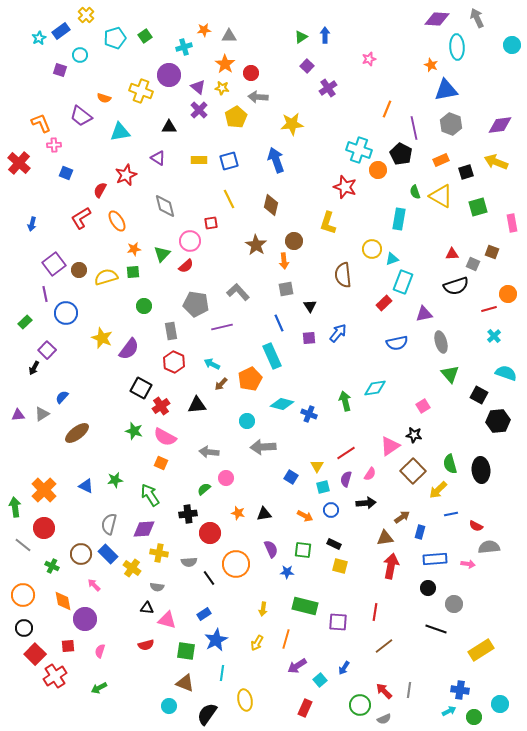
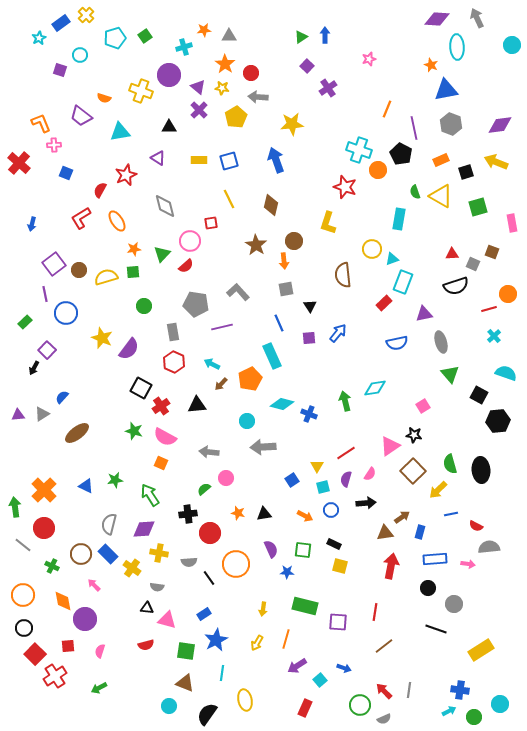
blue rectangle at (61, 31): moved 8 px up
gray rectangle at (171, 331): moved 2 px right, 1 px down
blue square at (291, 477): moved 1 px right, 3 px down; rotated 24 degrees clockwise
brown triangle at (385, 538): moved 5 px up
blue arrow at (344, 668): rotated 104 degrees counterclockwise
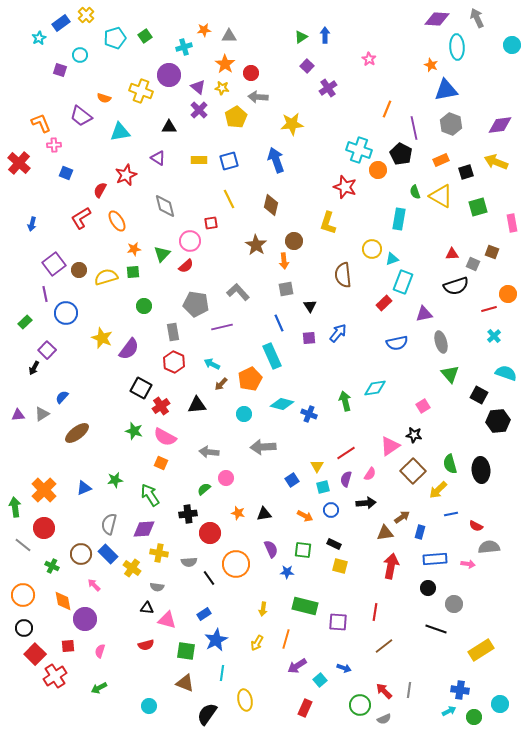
pink star at (369, 59): rotated 24 degrees counterclockwise
cyan circle at (247, 421): moved 3 px left, 7 px up
blue triangle at (86, 486): moved 2 px left, 2 px down; rotated 49 degrees counterclockwise
cyan circle at (169, 706): moved 20 px left
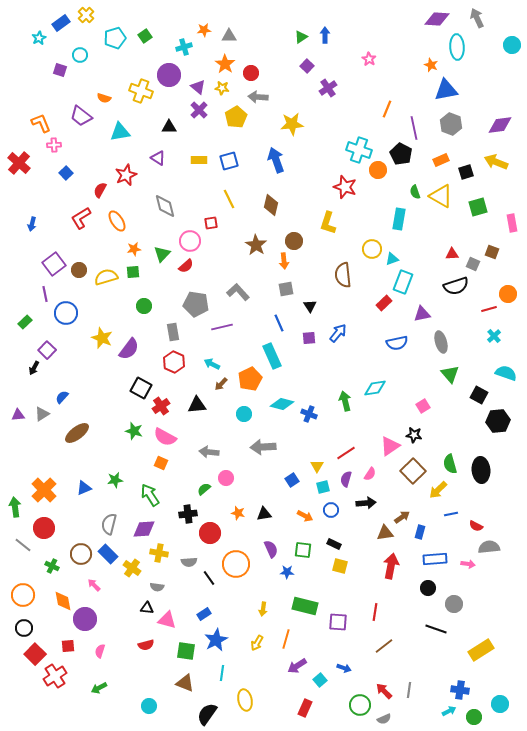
blue square at (66, 173): rotated 24 degrees clockwise
purple triangle at (424, 314): moved 2 px left
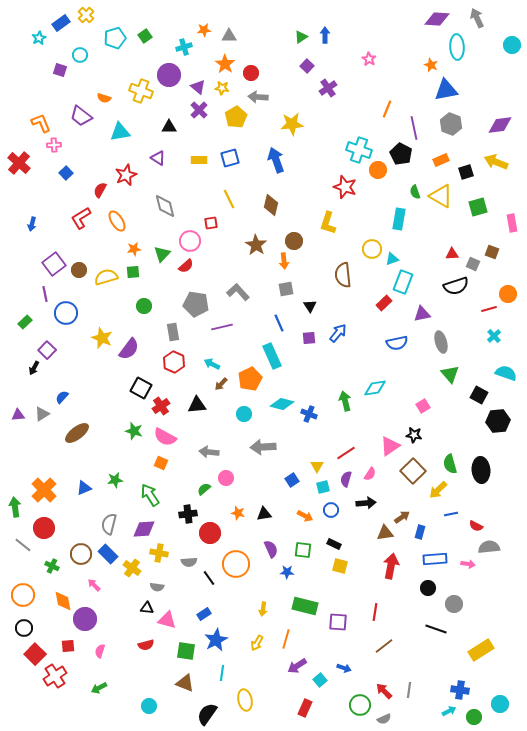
blue square at (229, 161): moved 1 px right, 3 px up
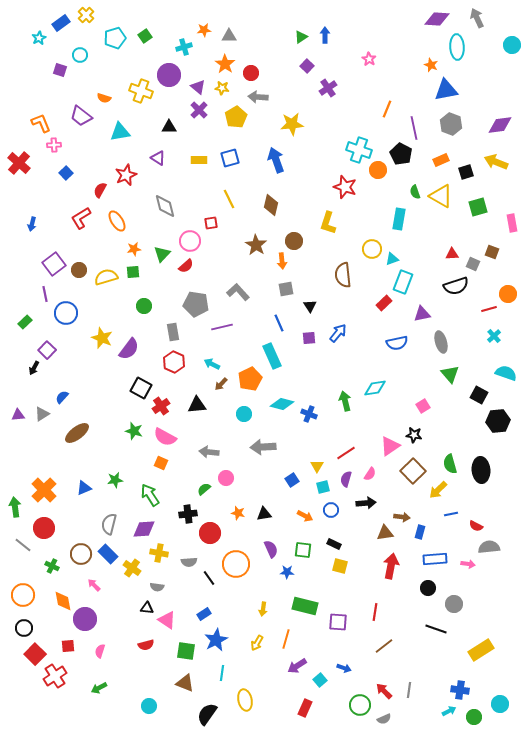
orange arrow at (284, 261): moved 2 px left
brown arrow at (402, 517): rotated 42 degrees clockwise
pink triangle at (167, 620): rotated 18 degrees clockwise
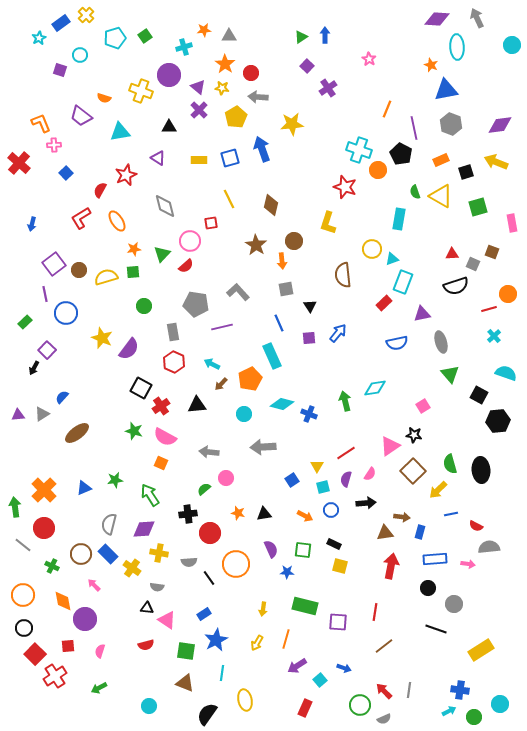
blue arrow at (276, 160): moved 14 px left, 11 px up
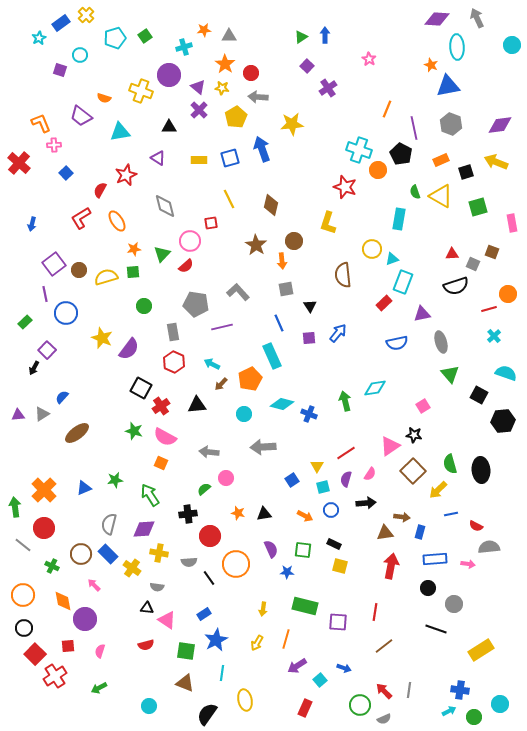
blue triangle at (446, 90): moved 2 px right, 4 px up
black hexagon at (498, 421): moved 5 px right
red circle at (210, 533): moved 3 px down
